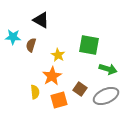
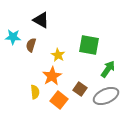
green arrow: rotated 72 degrees counterclockwise
orange square: rotated 36 degrees counterclockwise
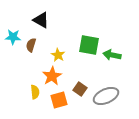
green arrow: moved 4 px right, 14 px up; rotated 114 degrees counterclockwise
orange square: rotated 36 degrees clockwise
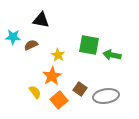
black triangle: rotated 18 degrees counterclockwise
brown semicircle: rotated 48 degrees clockwise
yellow semicircle: rotated 32 degrees counterclockwise
gray ellipse: rotated 15 degrees clockwise
orange square: rotated 24 degrees counterclockwise
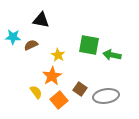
yellow semicircle: moved 1 px right
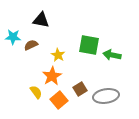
brown square: rotated 24 degrees clockwise
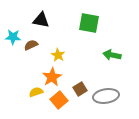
green square: moved 22 px up
orange star: moved 1 px down
yellow semicircle: rotated 72 degrees counterclockwise
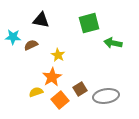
green square: rotated 25 degrees counterclockwise
green arrow: moved 1 px right, 12 px up
orange square: moved 1 px right
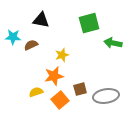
yellow star: moved 4 px right; rotated 24 degrees clockwise
orange star: moved 2 px right, 1 px up; rotated 18 degrees clockwise
brown square: rotated 16 degrees clockwise
